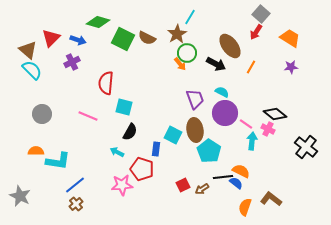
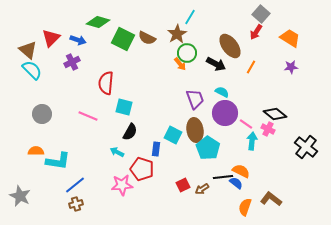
cyan pentagon at (209, 151): moved 1 px left, 3 px up
brown cross at (76, 204): rotated 24 degrees clockwise
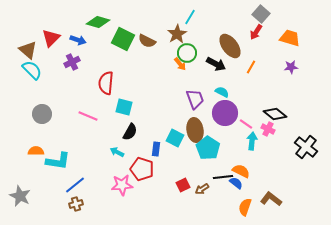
brown semicircle at (147, 38): moved 3 px down
orange trapezoid at (290, 38): rotated 15 degrees counterclockwise
cyan square at (173, 135): moved 2 px right, 3 px down
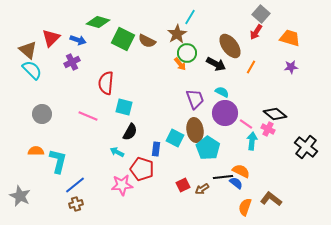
cyan L-shape at (58, 161): rotated 85 degrees counterclockwise
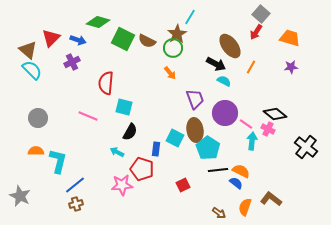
green circle at (187, 53): moved 14 px left, 5 px up
orange arrow at (180, 64): moved 10 px left, 9 px down
cyan semicircle at (222, 92): moved 2 px right, 11 px up
gray circle at (42, 114): moved 4 px left, 4 px down
black line at (223, 177): moved 5 px left, 7 px up
brown arrow at (202, 189): moved 17 px right, 24 px down; rotated 112 degrees counterclockwise
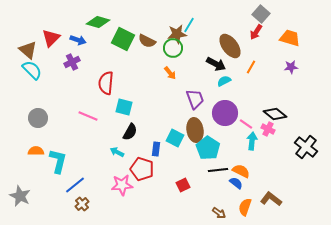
cyan line at (190, 17): moved 1 px left, 8 px down
brown star at (177, 34): rotated 24 degrees clockwise
cyan semicircle at (224, 81): rotated 56 degrees counterclockwise
brown cross at (76, 204): moved 6 px right; rotated 24 degrees counterclockwise
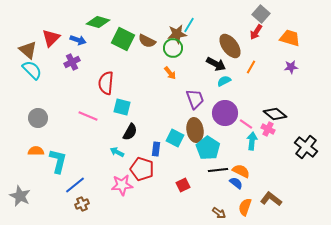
cyan square at (124, 107): moved 2 px left
brown cross at (82, 204): rotated 16 degrees clockwise
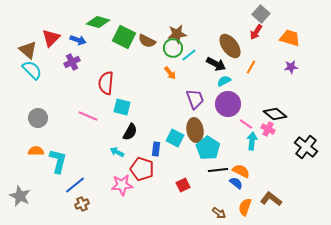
cyan line at (189, 25): moved 30 px down; rotated 21 degrees clockwise
green square at (123, 39): moved 1 px right, 2 px up
purple circle at (225, 113): moved 3 px right, 9 px up
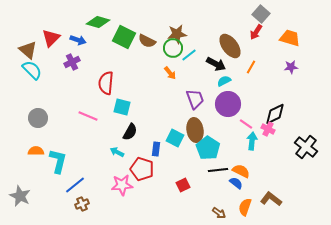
black diamond at (275, 114): rotated 65 degrees counterclockwise
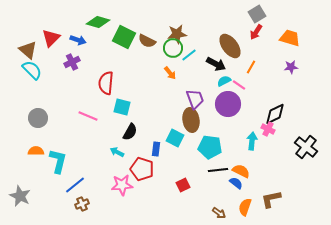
gray square at (261, 14): moved 4 px left; rotated 18 degrees clockwise
pink line at (246, 124): moved 7 px left, 39 px up
brown ellipse at (195, 130): moved 4 px left, 10 px up
cyan pentagon at (208, 148): moved 2 px right, 1 px up; rotated 25 degrees counterclockwise
brown L-shape at (271, 199): rotated 50 degrees counterclockwise
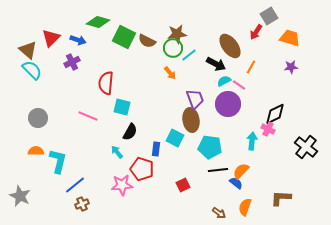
gray square at (257, 14): moved 12 px right, 2 px down
cyan arrow at (117, 152): rotated 24 degrees clockwise
orange semicircle at (241, 171): rotated 72 degrees counterclockwise
brown L-shape at (271, 199): moved 10 px right, 1 px up; rotated 15 degrees clockwise
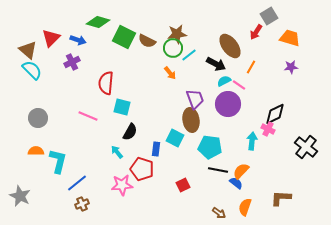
black line at (218, 170): rotated 18 degrees clockwise
blue line at (75, 185): moved 2 px right, 2 px up
